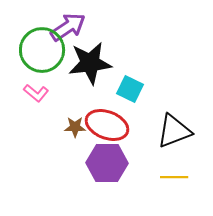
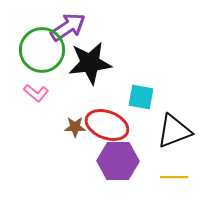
cyan square: moved 11 px right, 8 px down; rotated 16 degrees counterclockwise
purple hexagon: moved 11 px right, 2 px up
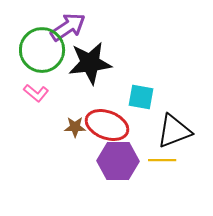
yellow line: moved 12 px left, 17 px up
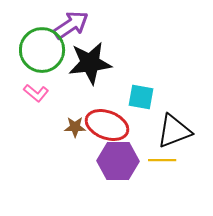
purple arrow: moved 3 px right, 2 px up
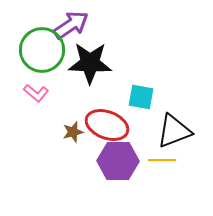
black star: rotated 9 degrees clockwise
brown star: moved 2 px left, 5 px down; rotated 15 degrees counterclockwise
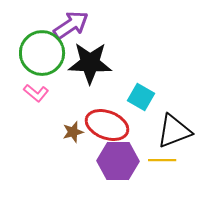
green circle: moved 3 px down
cyan square: rotated 20 degrees clockwise
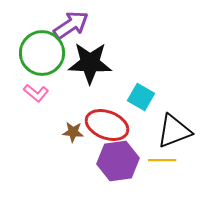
brown star: rotated 20 degrees clockwise
purple hexagon: rotated 9 degrees counterclockwise
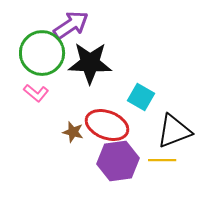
brown star: rotated 10 degrees clockwise
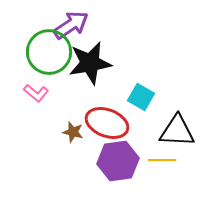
green circle: moved 7 px right, 1 px up
black star: rotated 12 degrees counterclockwise
red ellipse: moved 2 px up
black triangle: moved 3 px right; rotated 24 degrees clockwise
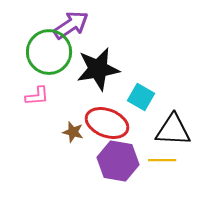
black star: moved 8 px right, 6 px down
pink L-shape: moved 1 px right, 3 px down; rotated 45 degrees counterclockwise
black triangle: moved 4 px left, 1 px up
purple hexagon: rotated 18 degrees clockwise
